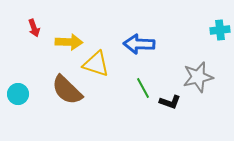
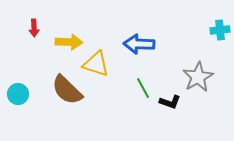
red arrow: rotated 18 degrees clockwise
gray star: rotated 16 degrees counterclockwise
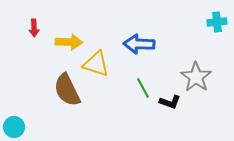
cyan cross: moved 3 px left, 8 px up
gray star: moved 2 px left; rotated 8 degrees counterclockwise
brown semicircle: rotated 20 degrees clockwise
cyan circle: moved 4 px left, 33 px down
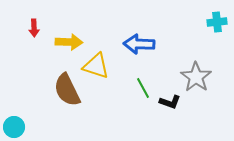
yellow triangle: moved 2 px down
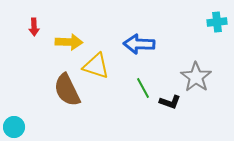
red arrow: moved 1 px up
